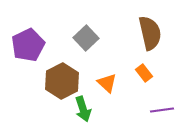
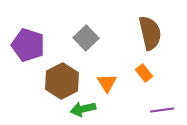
purple pentagon: rotated 28 degrees counterclockwise
orange triangle: rotated 15 degrees clockwise
green arrow: rotated 95 degrees clockwise
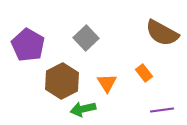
brown semicircle: moved 12 px right; rotated 132 degrees clockwise
purple pentagon: rotated 12 degrees clockwise
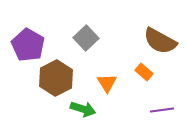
brown semicircle: moved 2 px left, 8 px down
orange rectangle: moved 1 px up; rotated 12 degrees counterclockwise
brown hexagon: moved 6 px left, 3 px up
green arrow: rotated 150 degrees counterclockwise
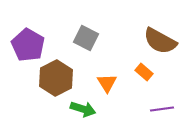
gray square: rotated 20 degrees counterclockwise
purple line: moved 1 px up
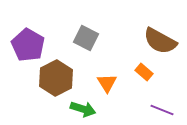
purple line: moved 1 px down; rotated 30 degrees clockwise
